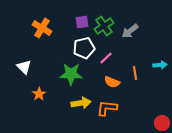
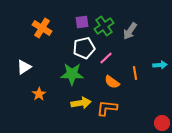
gray arrow: rotated 18 degrees counterclockwise
white triangle: rotated 42 degrees clockwise
green star: moved 1 px right
orange semicircle: rotated 14 degrees clockwise
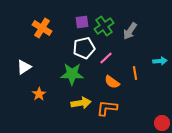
cyan arrow: moved 4 px up
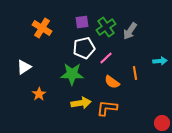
green cross: moved 2 px right, 1 px down
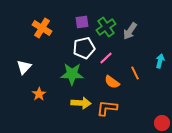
cyan arrow: rotated 72 degrees counterclockwise
white triangle: rotated 14 degrees counterclockwise
orange line: rotated 16 degrees counterclockwise
yellow arrow: rotated 12 degrees clockwise
